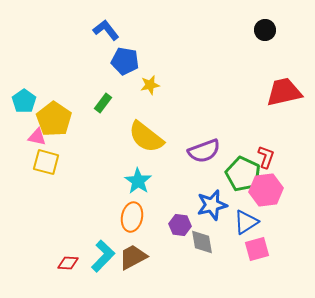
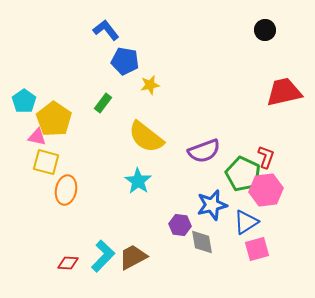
orange ellipse: moved 66 px left, 27 px up
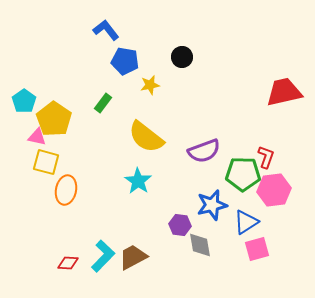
black circle: moved 83 px left, 27 px down
green pentagon: rotated 24 degrees counterclockwise
pink hexagon: moved 8 px right
gray diamond: moved 2 px left, 3 px down
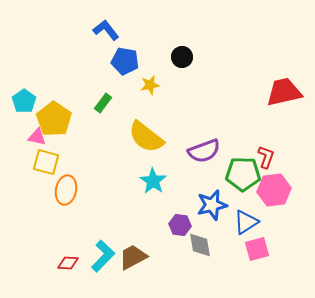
cyan star: moved 15 px right
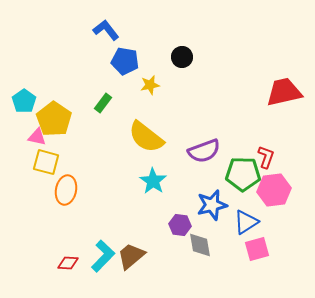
brown trapezoid: moved 2 px left, 1 px up; rotated 12 degrees counterclockwise
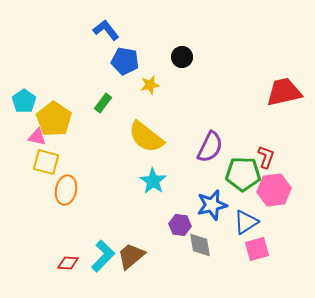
purple semicircle: moved 6 px right, 4 px up; rotated 44 degrees counterclockwise
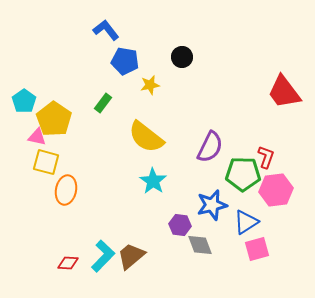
red trapezoid: rotated 114 degrees counterclockwise
pink hexagon: moved 2 px right
gray diamond: rotated 12 degrees counterclockwise
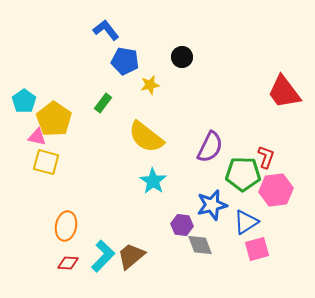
orange ellipse: moved 36 px down
purple hexagon: moved 2 px right
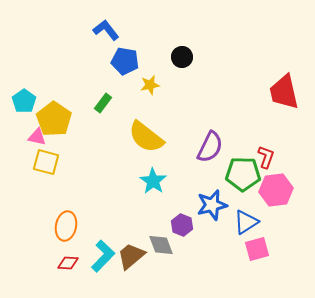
red trapezoid: rotated 24 degrees clockwise
purple hexagon: rotated 15 degrees clockwise
gray diamond: moved 39 px left
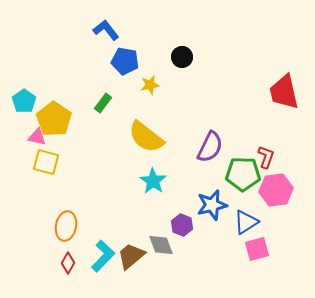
red diamond: rotated 65 degrees counterclockwise
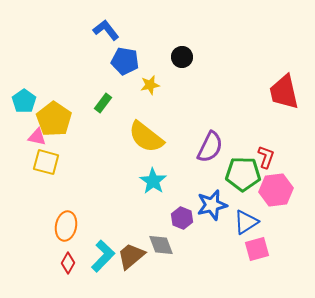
purple hexagon: moved 7 px up
